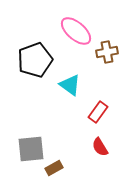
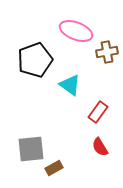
pink ellipse: rotated 20 degrees counterclockwise
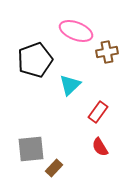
cyan triangle: rotated 40 degrees clockwise
brown rectangle: rotated 18 degrees counterclockwise
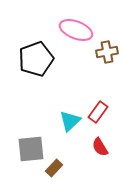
pink ellipse: moved 1 px up
black pentagon: moved 1 px right, 1 px up
cyan triangle: moved 36 px down
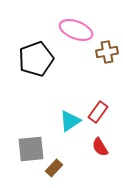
cyan triangle: rotated 10 degrees clockwise
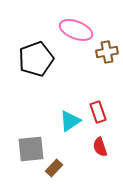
red rectangle: rotated 55 degrees counterclockwise
red semicircle: rotated 12 degrees clockwise
